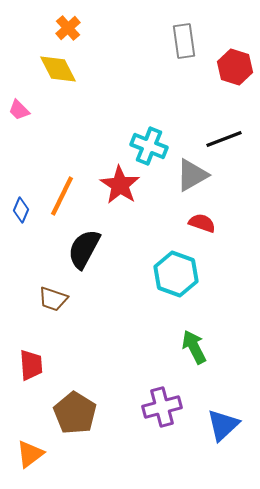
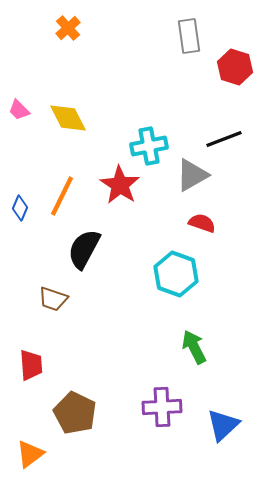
gray rectangle: moved 5 px right, 5 px up
yellow diamond: moved 10 px right, 49 px down
cyan cross: rotated 33 degrees counterclockwise
blue diamond: moved 1 px left, 2 px up
purple cross: rotated 12 degrees clockwise
brown pentagon: rotated 6 degrees counterclockwise
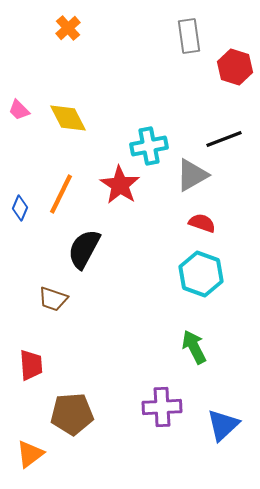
orange line: moved 1 px left, 2 px up
cyan hexagon: moved 25 px right
brown pentagon: moved 3 px left, 1 px down; rotated 30 degrees counterclockwise
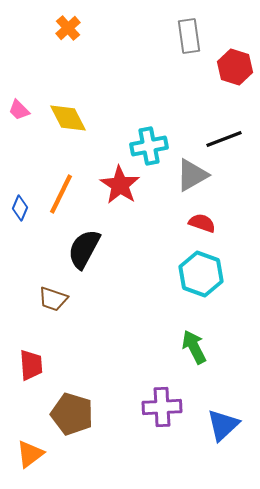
brown pentagon: rotated 21 degrees clockwise
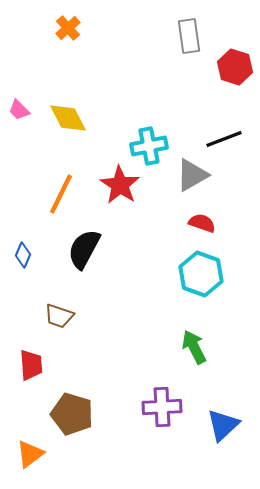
blue diamond: moved 3 px right, 47 px down
brown trapezoid: moved 6 px right, 17 px down
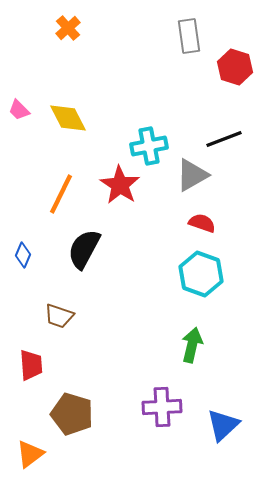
green arrow: moved 2 px left, 2 px up; rotated 40 degrees clockwise
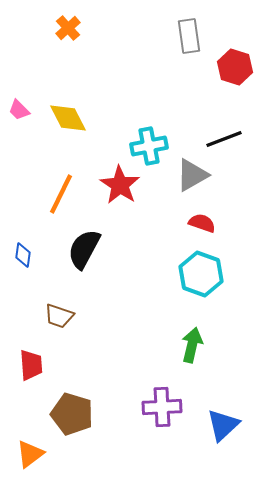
blue diamond: rotated 15 degrees counterclockwise
